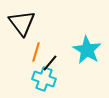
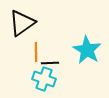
black triangle: rotated 32 degrees clockwise
orange line: rotated 18 degrees counterclockwise
black line: rotated 48 degrees clockwise
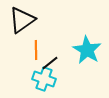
black triangle: moved 3 px up
orange line: moved 2 px up
black line: rotated 36 degrees counterclockwise
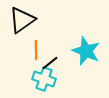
cyan star: moved 1 px left, 1 px down; rotated 8 degrees counterclockwise
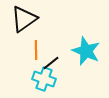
black triangle: moved 2 px right, 1 px up
black line: moved 1 px right
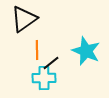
orange line: moved 1 px right
cyan cross: moved 1 px up; rotated 20 degrees counterclockwise
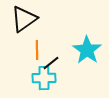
cyan star: moved 1 px right, 1 px up; rotated 12 degrees clockwise
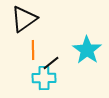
orange line: moved 4 px left
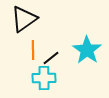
black line: moved 5 px up
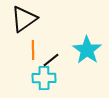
black line: moved 2 px down
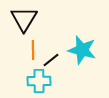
black triangle: rotated 24 degrees counterclockwise
cyan star: moved 5 px left; rotated 20 degrees counterclockwise
cyan cross: moved 5 px left, 3 px down
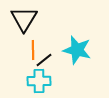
cyan star: moved 5 px left
black line: moved 7 px left
